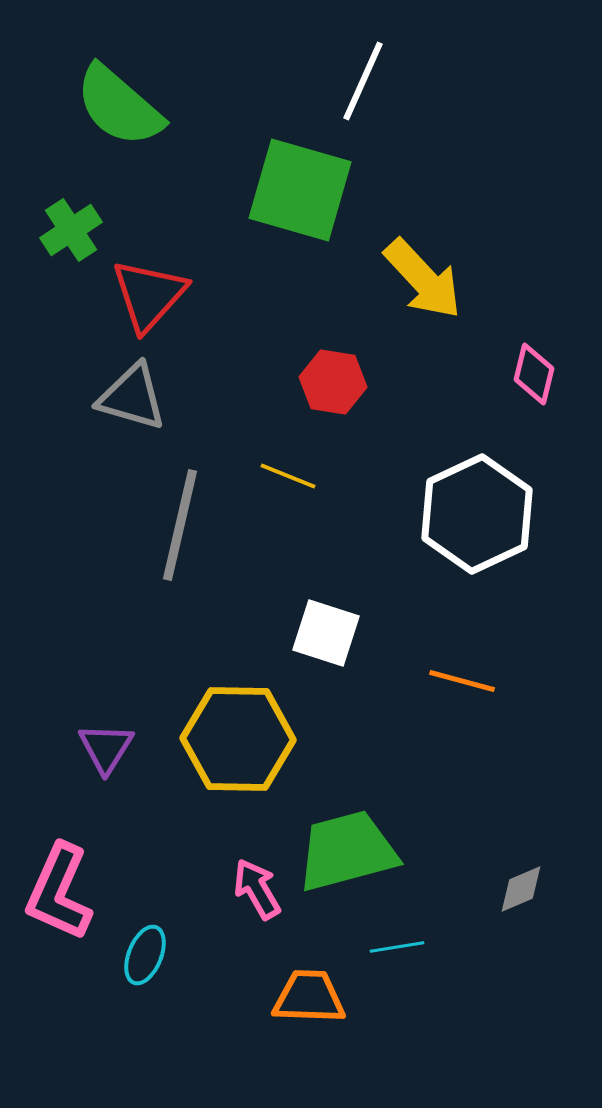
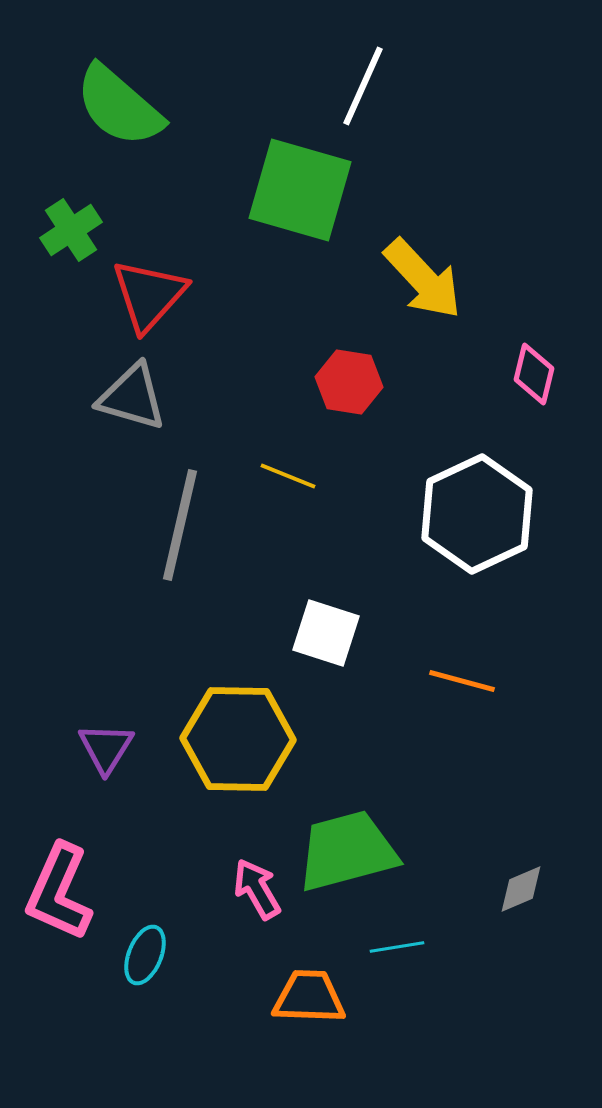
white line: moved 5 px down
red hexagon: moved 16 px right
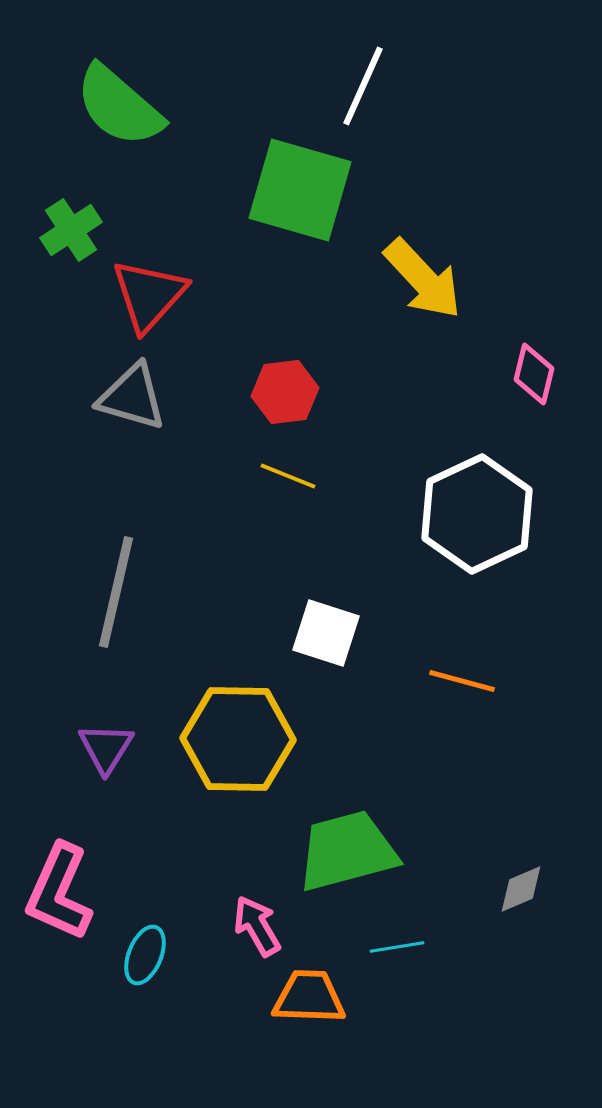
red hexagon: moved 64 px left, 10 px down; rotated 16 degrees counterclockwise
gray line: moved 64 px left, 67 px down
pink arrow: moved 37 px down
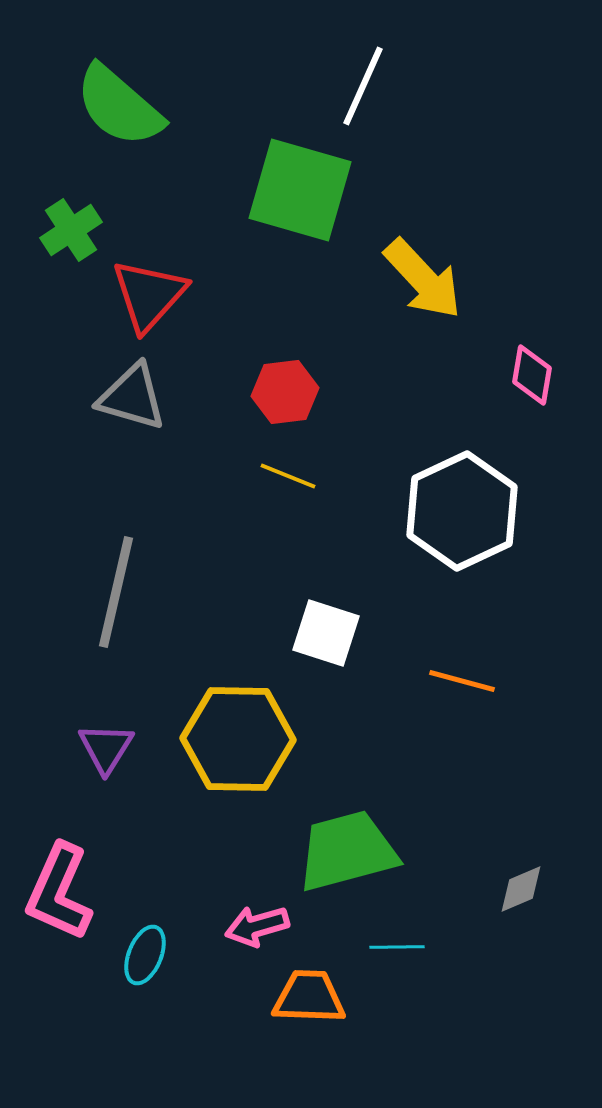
pink diamond: moved 2 px left, 1 px down; rotated 4 degrees counterclockwise
white hexagon: moved 15 px left, 3 px up
pink arrow: rotated 76 degrees counterclockwise
cyan line: rotated 8 degrees clockwise
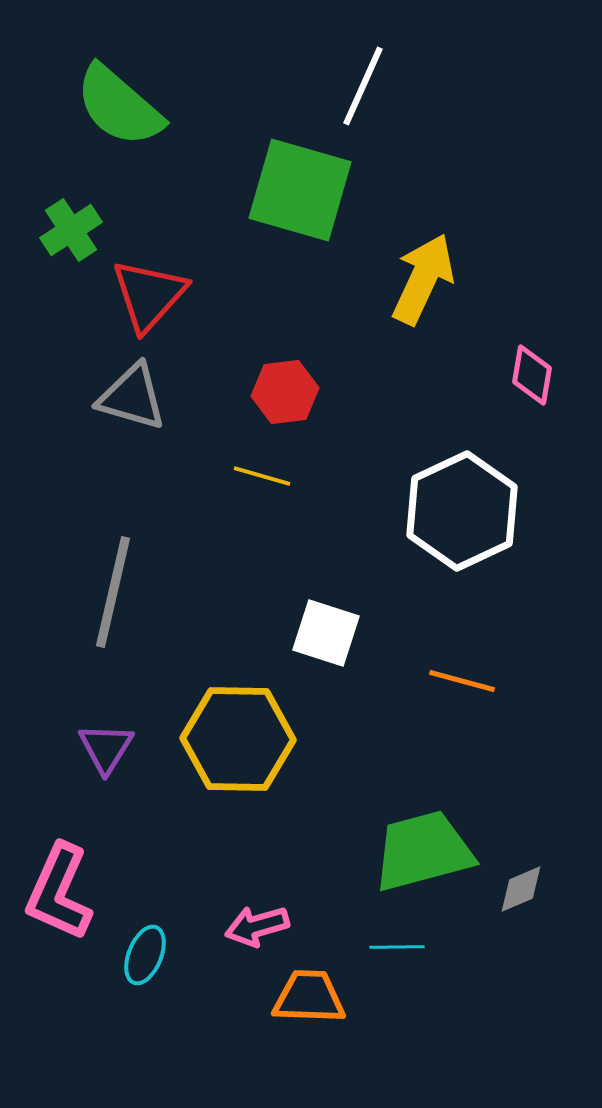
yellow arrow: rotated 112 degrees counterclockwise
yellow line: moved 26 px left; rotated 6 degrees counterclockwise
gray line: moved 3 px left
green trapezoid: moved 76 px right
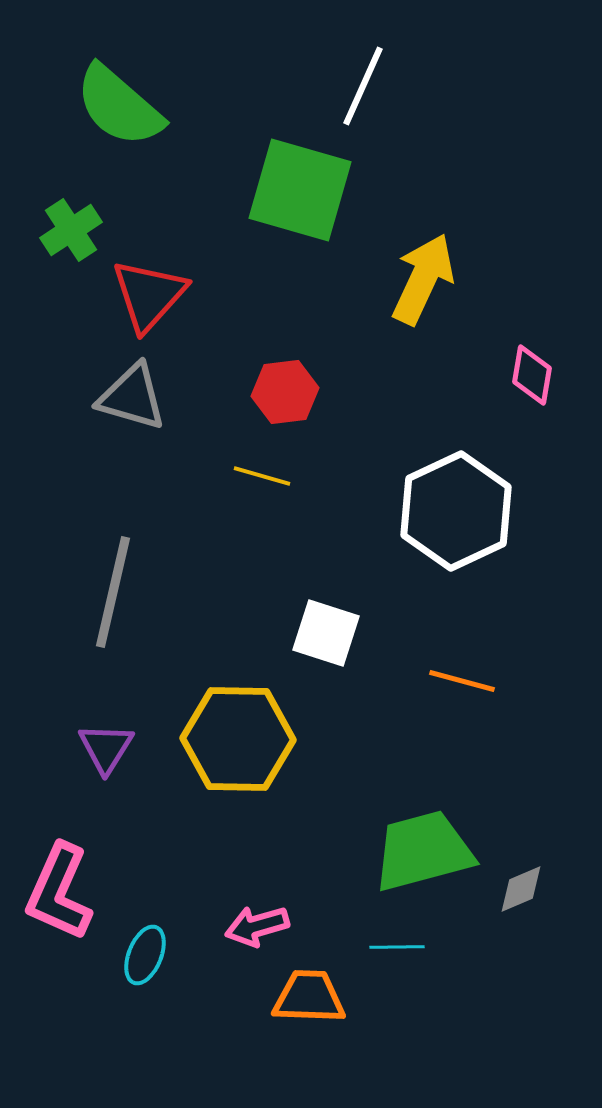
white hexagon: moved 6 px left
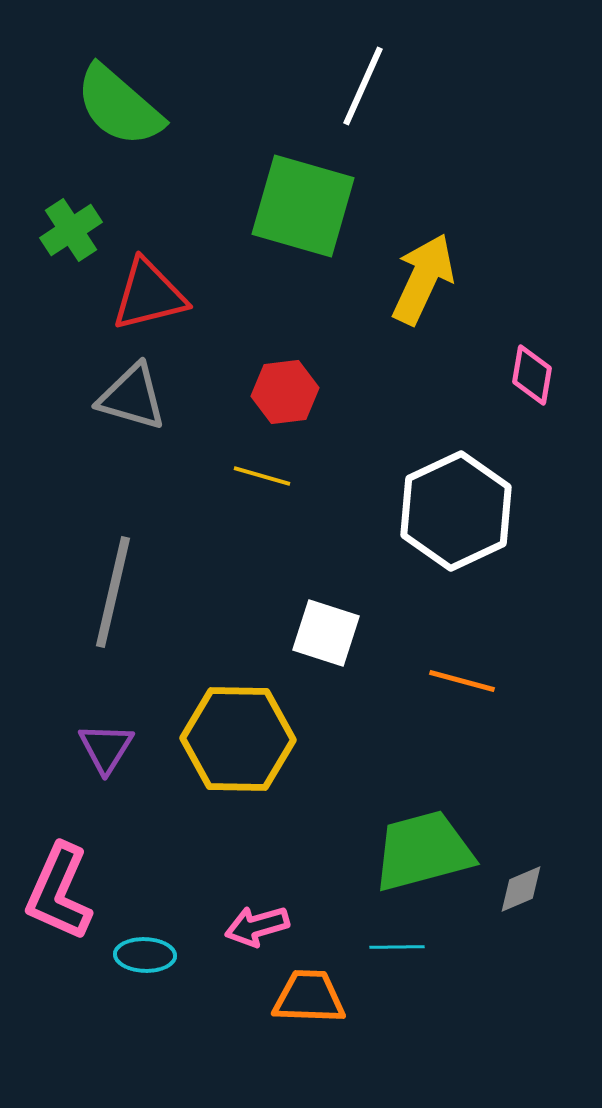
green square: moved 3 px right, 16 px down
red triangle: rotated 34 degrees clockwise
cyan ellipse: rotated 70 degrees clockwise
